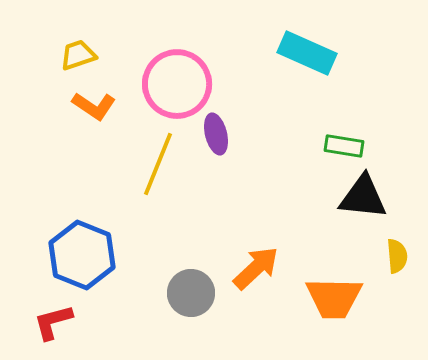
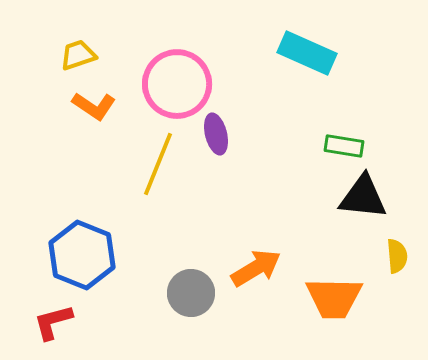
orange arrow: rotated 12 degrees clockwise
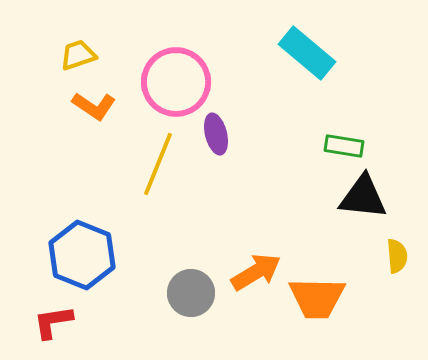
cyan rectangle: rotated 16 degrees clockwise
pink circle: moved 1 px left, 2 px up
orange arrow: moved 4 px down
orange trapezoid: moved 17 px left
red L-shape: rotated 6 degrees clockwise
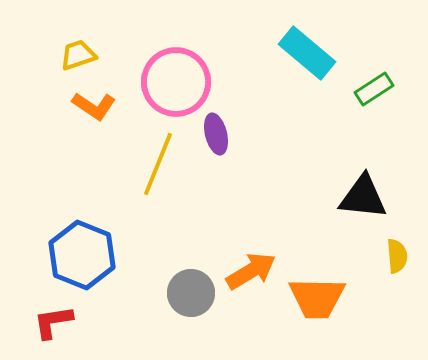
green rectangle: moved 30 px right, 57 px up; rotated 42 degrees counterclockwise
orange arrow: moved 5 px left, 1 px up
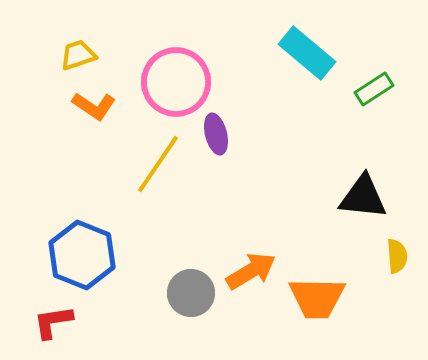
yellow line: rotated 12 degrees clockwise
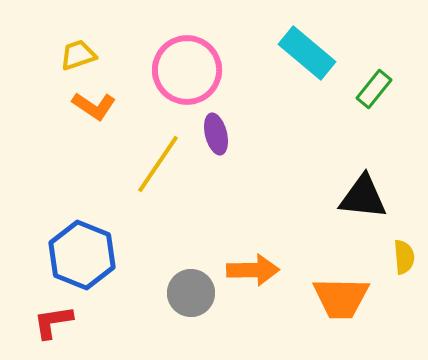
pink circle: moved 11 px right, 12 px up
green rectangle: rotated 18 degrees counterclockwise
yellow semicircle: moved 7 px right, 1 px down
orange arrow: moved 2 px right, 1 px up; rotated 30 degrees clockwise
orange trapezoid: moved 24 px right
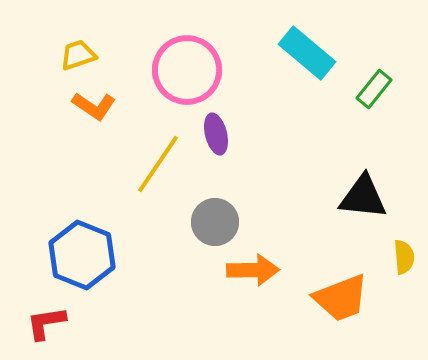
gray circle: moved 24 px right, 71 px up
orange trapezoid: rotated 22 degrees counterclockwise
red L-shape: moved 7 px left, 1 px down
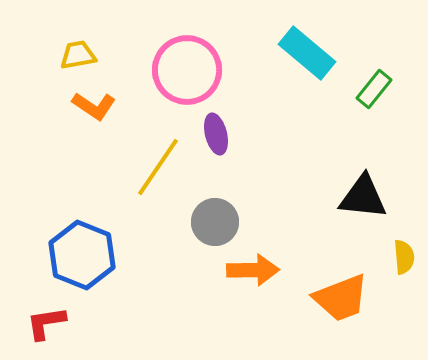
yellow trapezoid: rotated 9 degrees clockwise
yellow line: moved 3 px down
